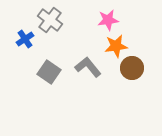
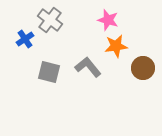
pink star: rotated 25 degrees clockwise
brown circle: moved 11 px right
gray square: rotated 20 degrees counterclockwise
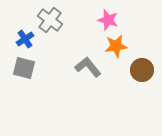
brown circle: moved 1 px left, 2 px down
gray square: moved 25 px left, 4 px up
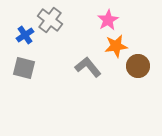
pink star: rotated 25 degrees clockwise
blue cross: moved 4 px up
brown circle: moved 4 px left, 4 px up
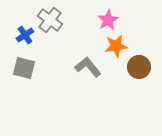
brown circle: moved 1 px right, 1 px down
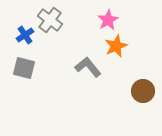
orange star: rotated 15 degrees counterclockwise
brown circle: moved 4 px right, 24 px down
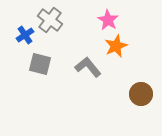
pink star: rotated 10 degrees counterclockwise
gray square: moved 16 px right, 4 px up
brown circle: moved 2 px left, 3 px down
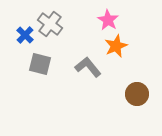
gray cross: moved 4 px down
blue cross: rotated 12 degrees counterclockwise
brown circle: moved 4 px left
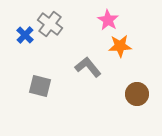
orange star: moved 4 px right; rotated 20 degrees clockwise
gray square: moved 22 px down
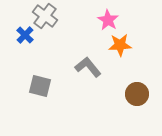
gray cross: moved 5 px left, 8 px up
orange star: moved 1 px up
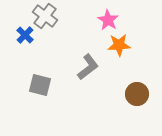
orange star: moved 1 px left
gray L-shape: rotated 92 degrees clockwise
gray square: moved 1 px up
